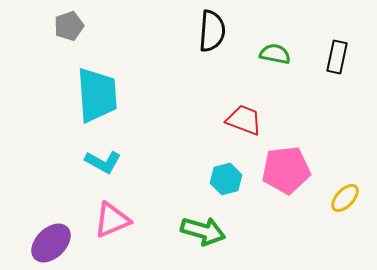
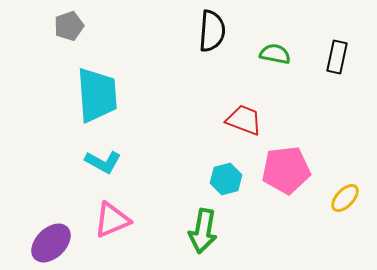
green arrow: rotated 84 degrees clockwise
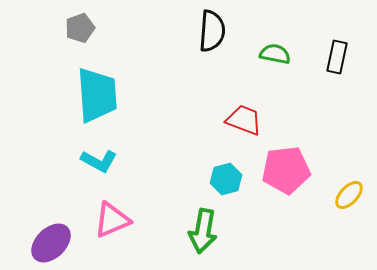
gray pentagon: moved 11 px right, 2 px down
cyan L-shape: moved 4 px left, 1 px up
yellow ellipse: moved 4 px right, 3 px up
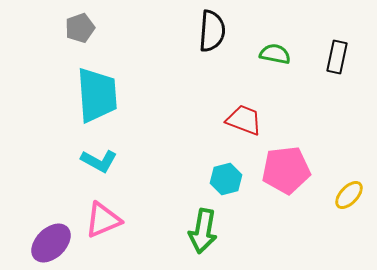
pink triangle: moved 9 px left
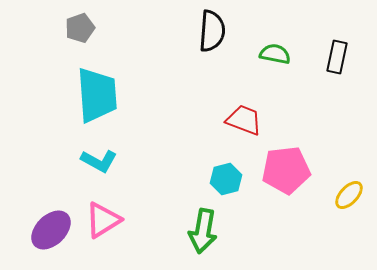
pink triangle: rotated 9 degrees counterclockwise
purple ellipse: moved 13 px up
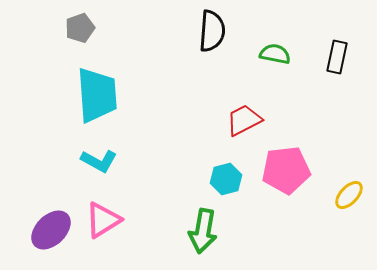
red trapezoid: rotated 48 degrees counterclockwise
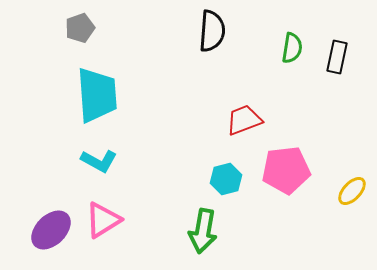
green semicircle: moved 17 px right, 6 px up; rotated 88 degrees clockwise
red trapezoid: rotated 6 degrees clockwise
yellow ellipse: moved 3 px right, 4 px up
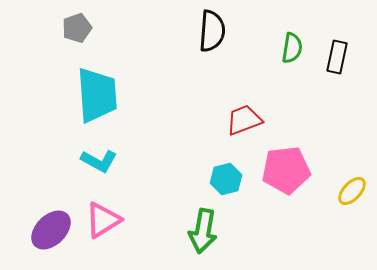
gray pentagon: moved 3 px left
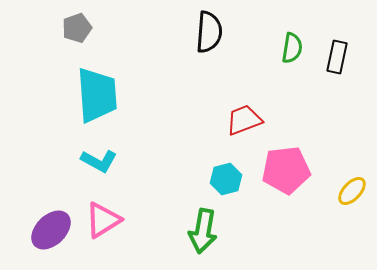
black semicircle: moved 3 px left, 1 px down
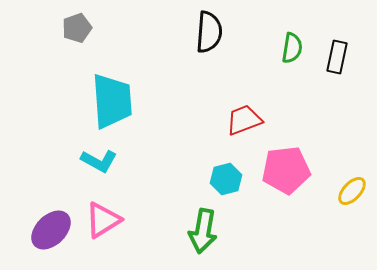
cyan trapezoid: moved 15 px right, 6 px down
